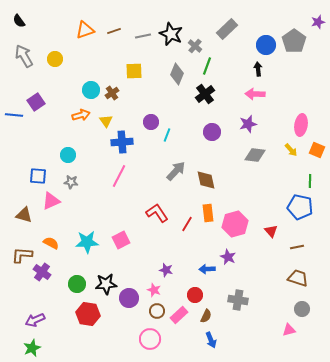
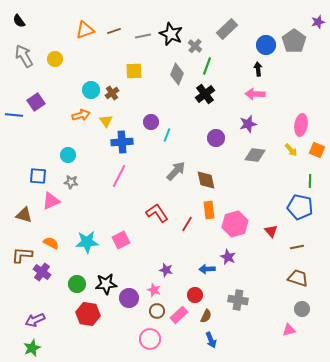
purple circle at (212, 132): moved 4 px right, 6 px down
orange rectangle at (208, 213): moved 1 px right, 3 px up
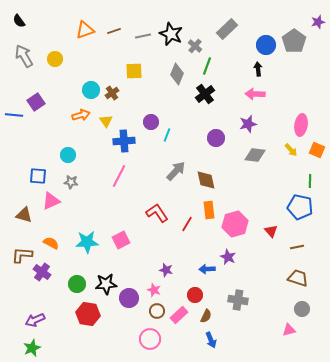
blue cross at (122, 142): moved 2 px right, 1 px up
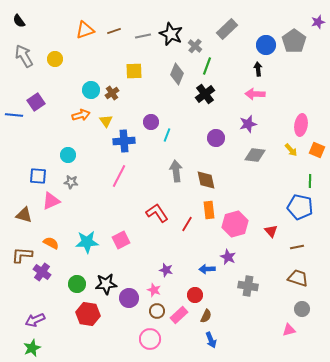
gray arrow at (176, 171): rotated 50 degrees counterclockwise
gray cross at (238, 300): moved 10 px right, 14 px up
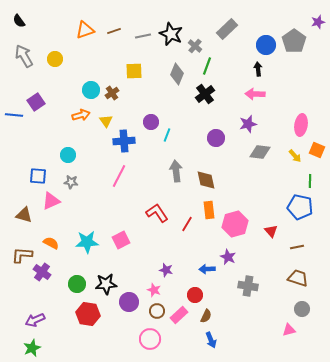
yellow arrow at (291, 150): moved 4 px right, 6 px down
gray diamond at (255, 155): moved 5 px right, 3 px up
purple circle at (129, 298): moved 4 px down
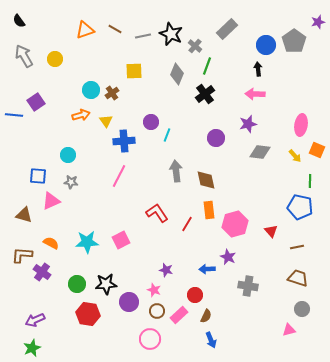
brown line at (114, 31): moved 1 px right, 2 px up; rotated 48 degrees clockwise
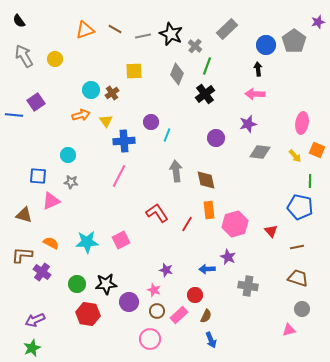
pink ellipse at (301, 125): moved 1 px right, 2 px up
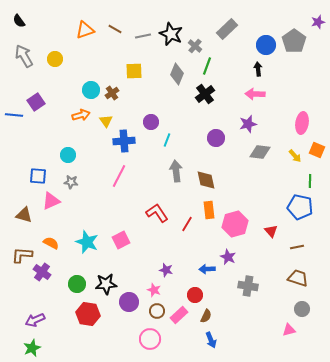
cyan line at (167, 135): moved 5 px down
cyan star at (87, 242): rotated 25 degrees clockwise
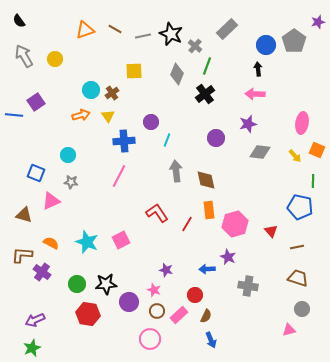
yellow triangle at (106, 121): moved 2 px right, 5 px up
blue square at (38, 176): moved 2 px left, 3 px up; rotated 18 degrees clockwise
green line at (310, 181): moved 3 px right
